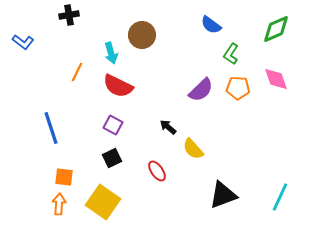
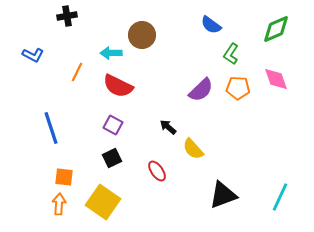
black cross: moved 2 px left, 1 px down
blue L-shape: moved 10 px right, 13 px down; rotated 10 degrees counterclockwise
cyan arrow: rotated 105 degrees clockwise
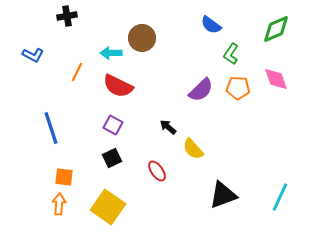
brown circle: moved 3 px down
yellow square: moved 5 px right, 5 px down
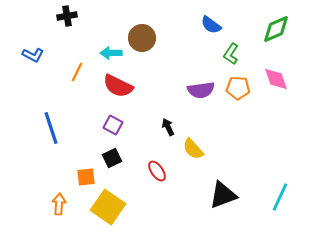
purple semicircle: rotated 36 degrees clockwise
black arrow: rotated 24 degrees clockwise
orange square: moved 22 px right; rotated 12 degrees counterclockwise
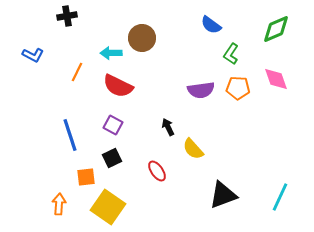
blue line: moved 19 px right, 7 px down
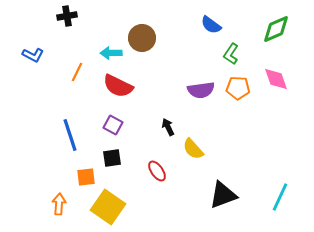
black square: rotated 18 degrees clockwise
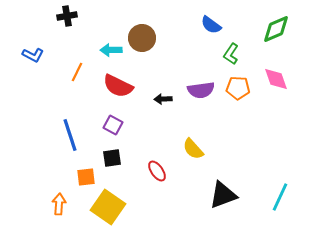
cyan arrow: moved 3 px up
black arrow: moved 5 px left, 28 px up; rotated 66 degrees counterclockwise
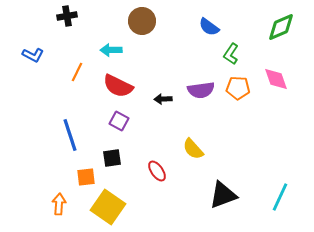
blue semicircle: moved 2 px left, 2 px down
green diamond: moved 5 px right, 2 px up
brown circle: moved 17 px up
purple square: moved 6 px right, 4 px up
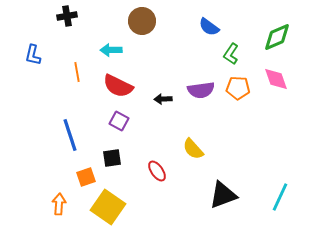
green diamond: moved 4 px left, 10 px down
blue L-shape: rotated 75 degrees clockwise
orange line: rotated 36 degrees counterclockwise
orange square: rotated 12 degrees counterclockwise
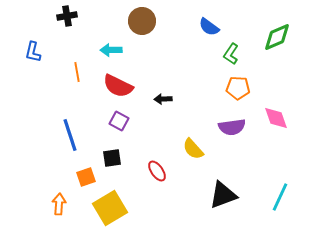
blue L-shape: moved 3 px up
pink diamond: moved 39 px down
purple semicircle: moved 31 px right, 37 px down
yellow square: moved 2 px right, 1 px down; rotated 24 degrees clockwise
